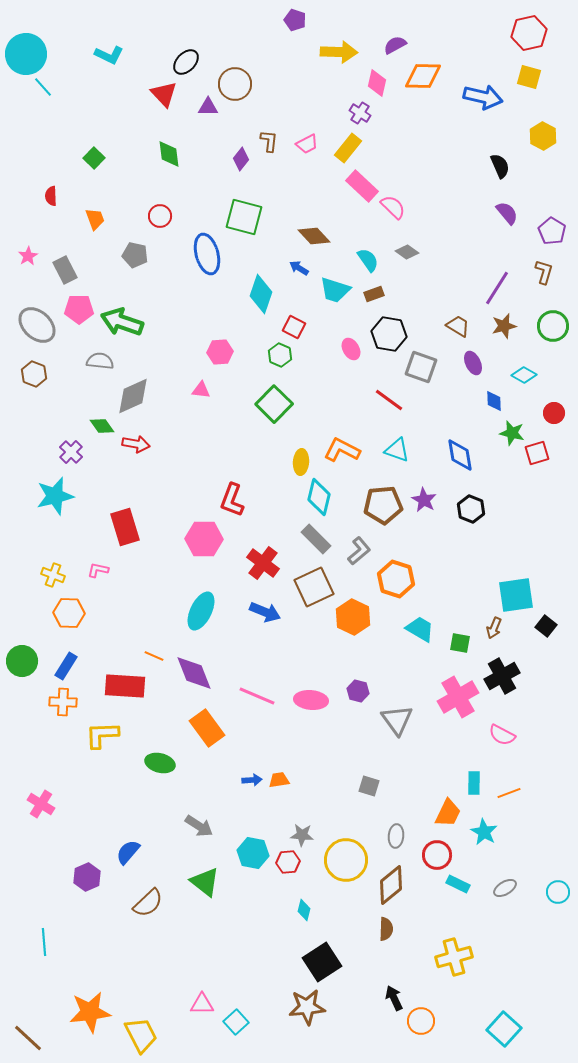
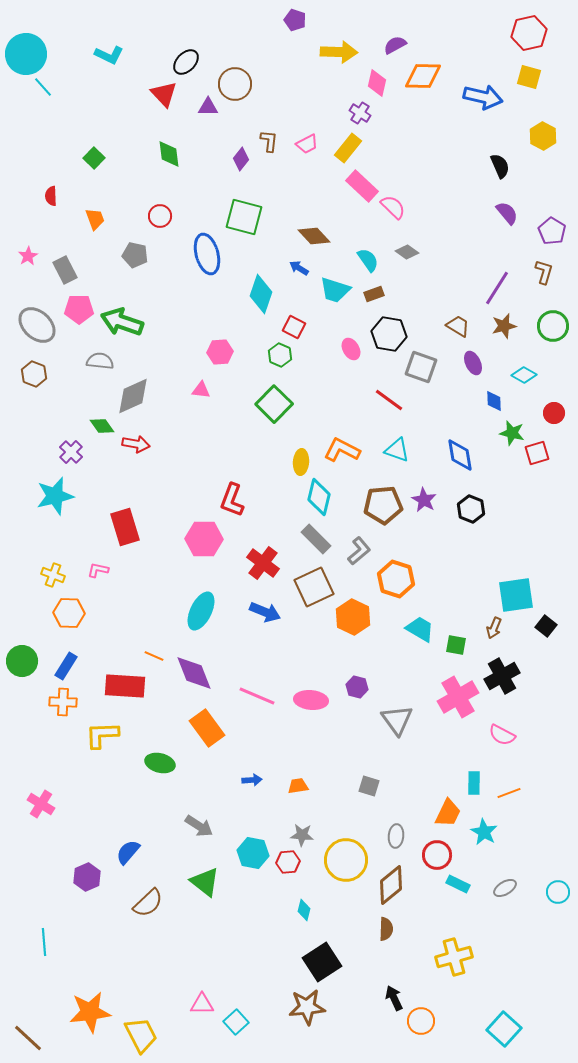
green square at (460, 643): moved 4 px left, 2 px down
purple hexagon at (358, 691): moved 1 px left, 4 px up
orange trapezoid at (279, 780): moved 19 px right, 6 px down
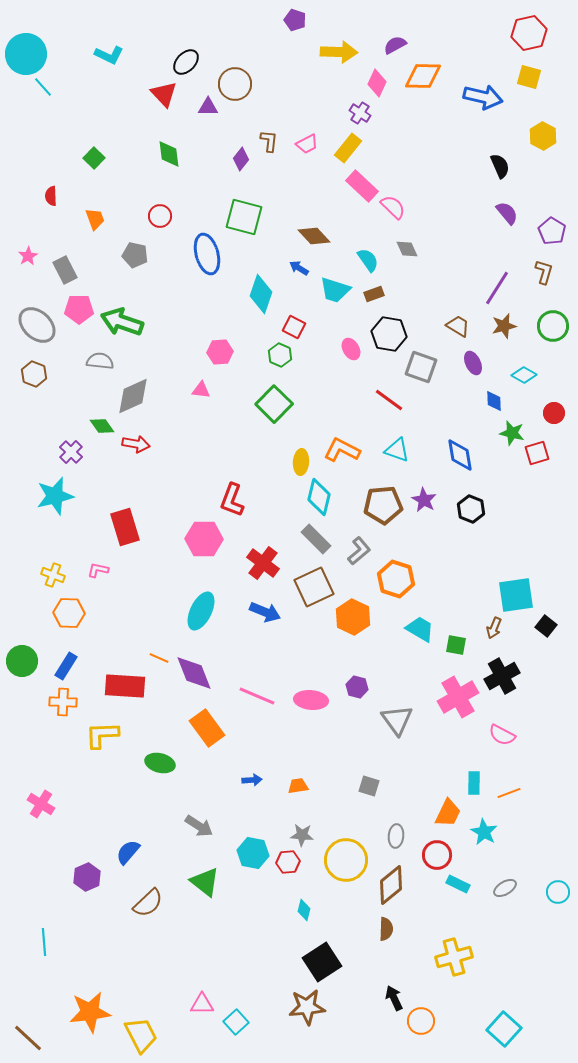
pink diamond at (377, 83): rotated 12 degrees clockwise
gray diamond at (407, 252): moved 3 px up; rotated 30 degrees clockwise
orange line at (154, 656): moved 5 px right, 2 px down
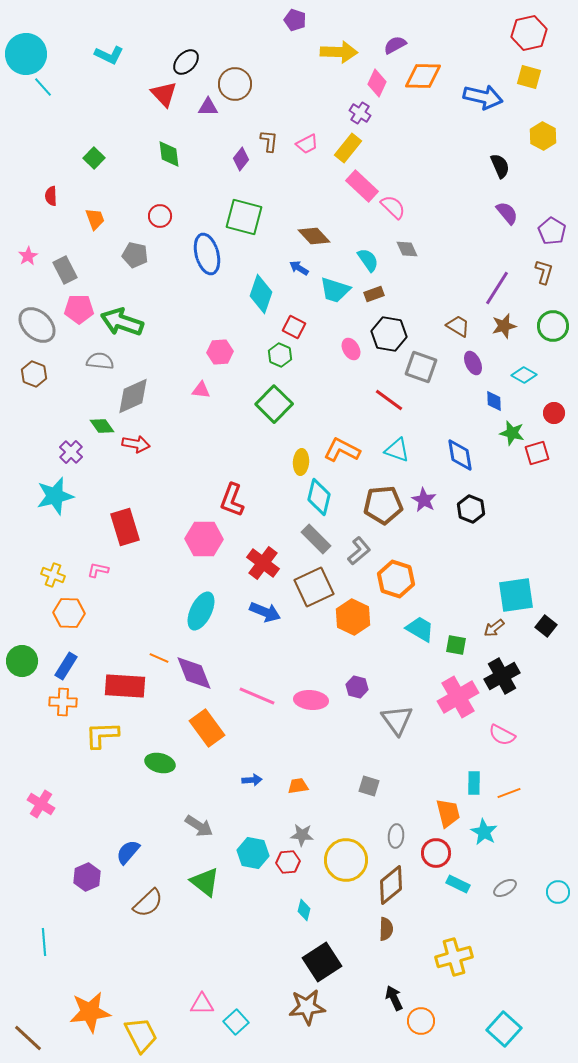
brown arrow at (494, 628): rotated 30 degrees clockwise
orange trapezoid at (448, 813): rotated 40 degrees counterclockwise
red circle at (437, 855): moved 1 px left, 2 px up
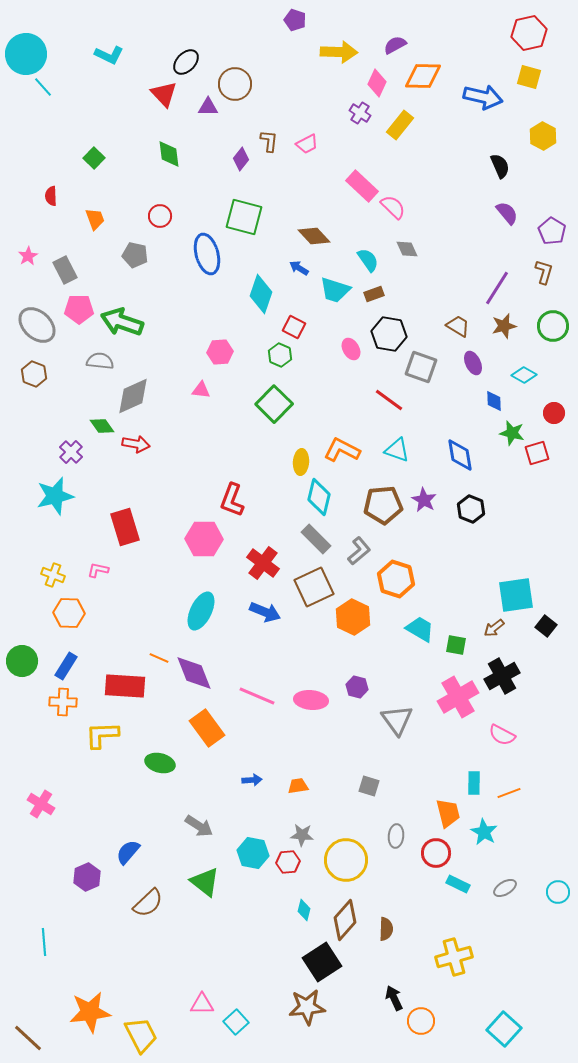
yellow rectangle at (348, 148): moved 52 px right, 23 px up
brown diamond at (391, 885): moved 46 px left, 35 px down; rotated 9 degrees counterclockwise
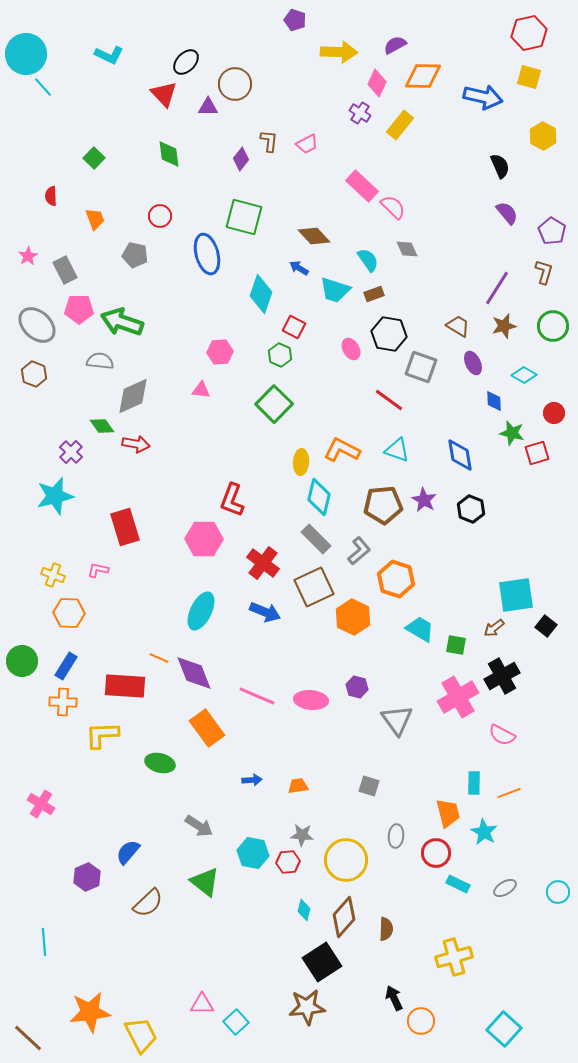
brown diamond at (345, 920): moved 1 px left, 3 px up
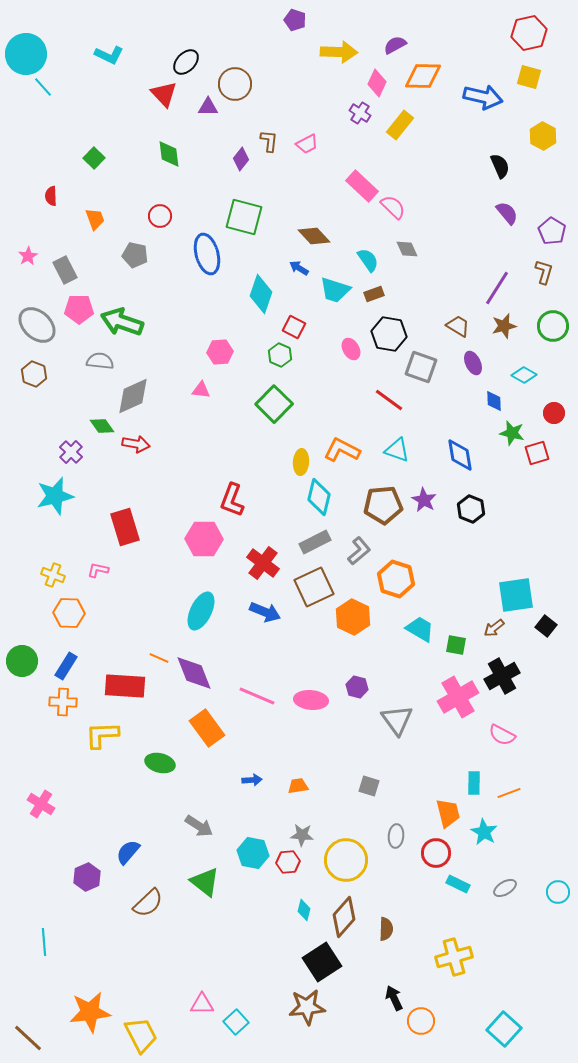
gray rectangle at (316, 539): moved 1 px left, 3 px down; rotated 72 degrees counterclockwise
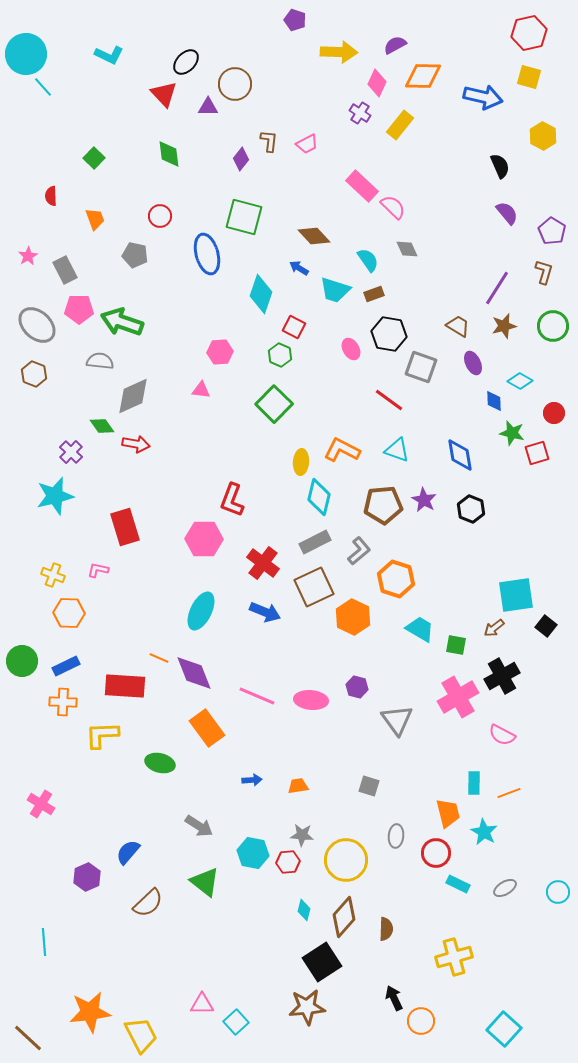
cyan diamond at (524, 375): moved 4 px left, 6 px down
blue rectangle at (66, 666): rotated 32 degrees clockwise
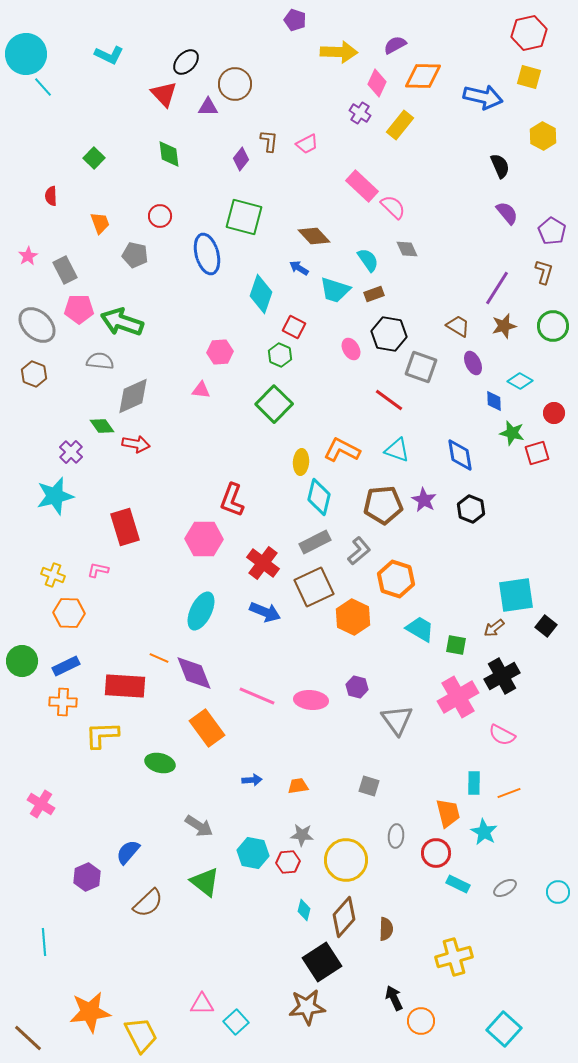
orange trapezoid at (95, 219): moved 5 px right, 4 px down
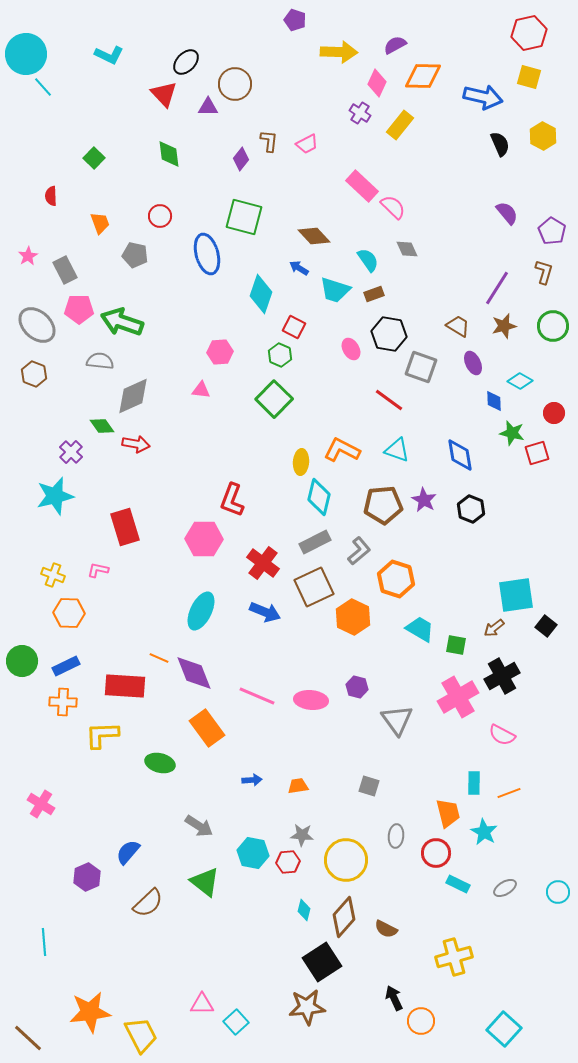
black semicircle at (500, 166): moved 22 px up
green square at (274, 404): moved 5 px up
brown semicircle at (386, 929): rotated 115 degrees clockwise
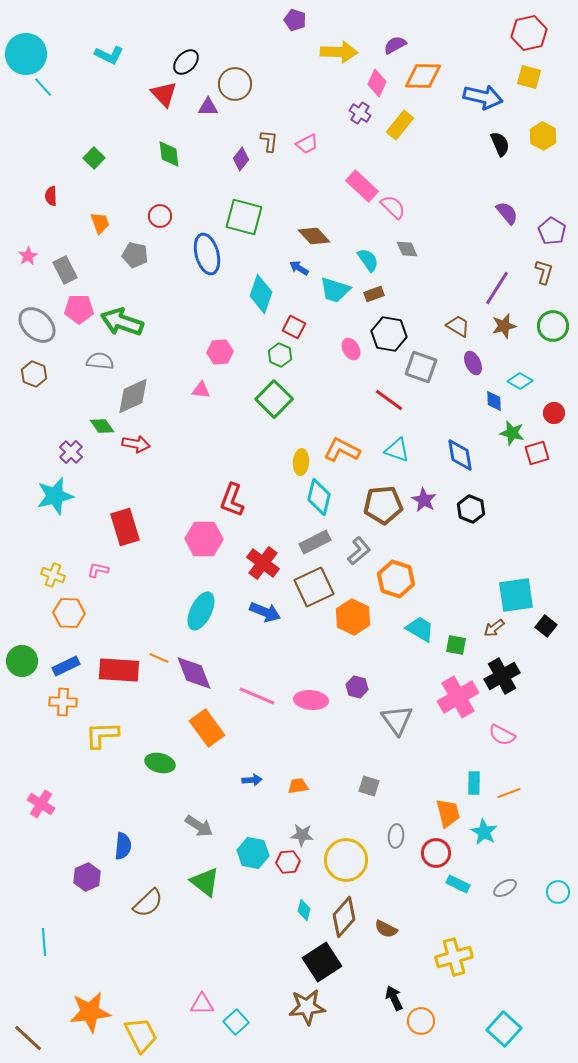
red rectangle at (125, 686): moved 6 px left, 16 px up
blue semicircle at (128, 852): moved 5 px left, 6 px up; rotated 144 degrees clockwise
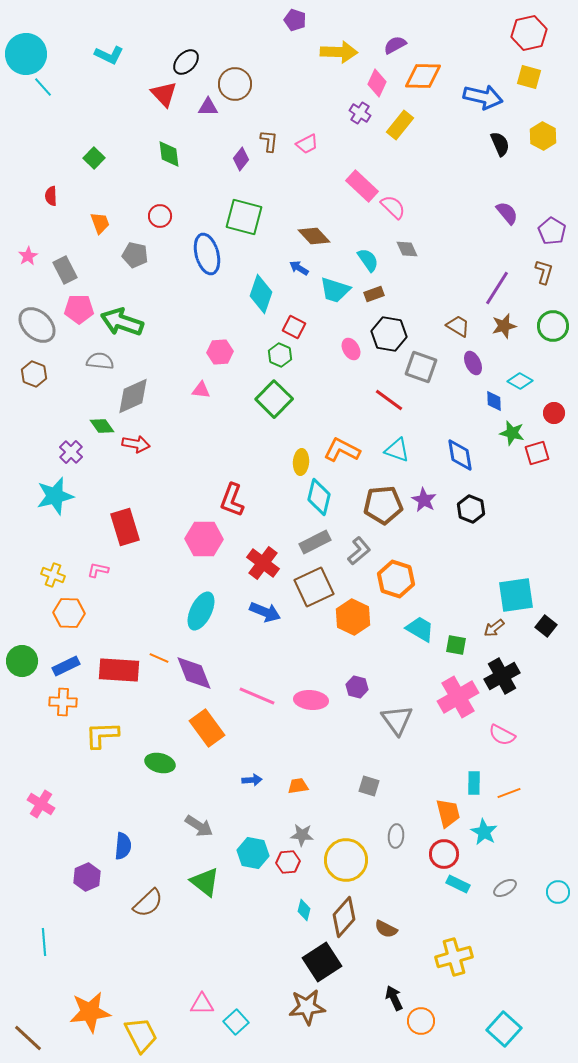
red circle at (436, 853): moved 8 px right, 1 px down
